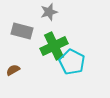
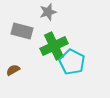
gray star: moved 1 px left
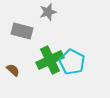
green cross: moved 4 px left, 14 px down
brown semicircle: rotated 72 degrees clockwise
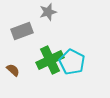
gray rectangle: rotated 35 degrees counterclockwise
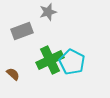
brown semicircle: moved 4 px down
